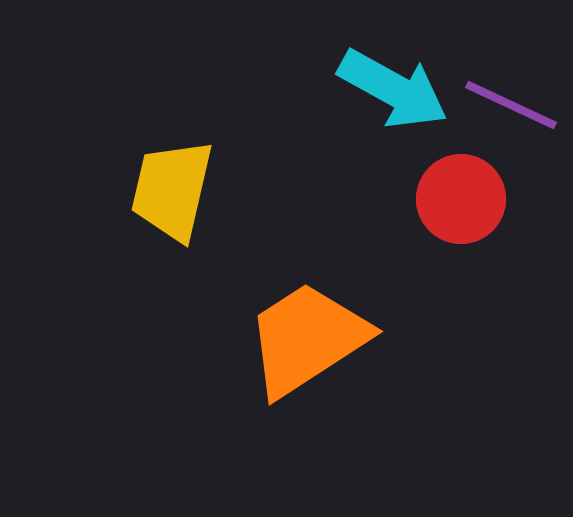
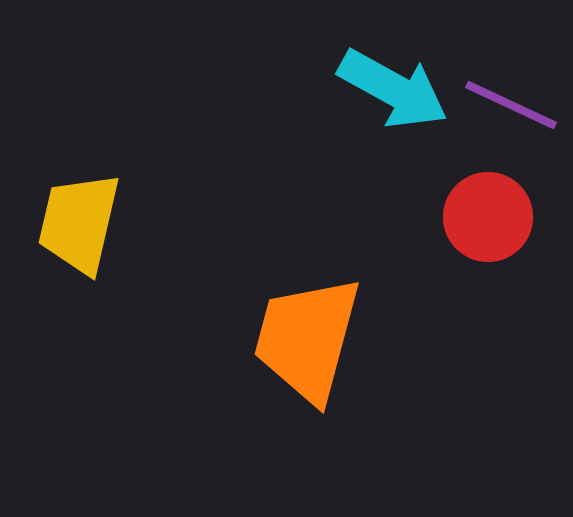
yellow trapezoid: moved 93 px left, 33 px down
red circle: moved 27 px right, 18 px down
orange trapezoid: rotated 42 degrees counterclockwise
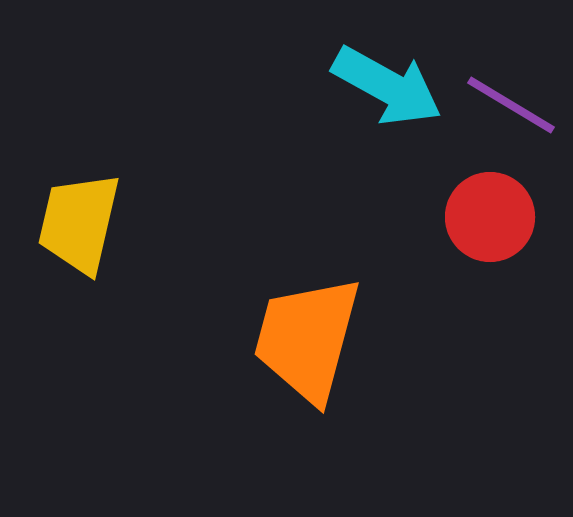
cyan arrow: moved 6 px left, 3 px up
purple line: rotated 6 degrees clockwise
red circle: moved 2 px right
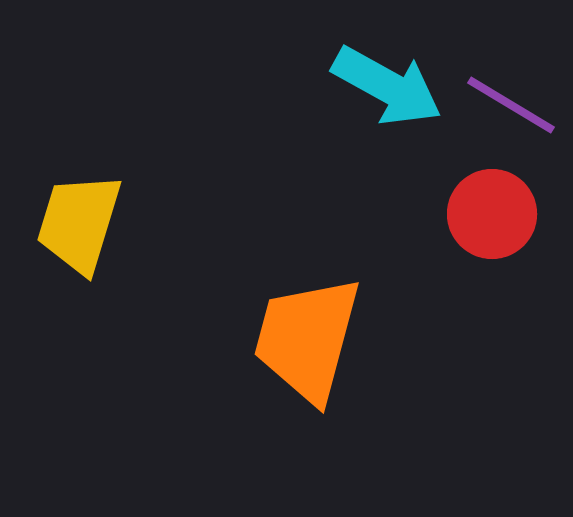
red circle: moved 2 px right, 3 px up
yellow trapezoid: rotated 4 degrees clockwise
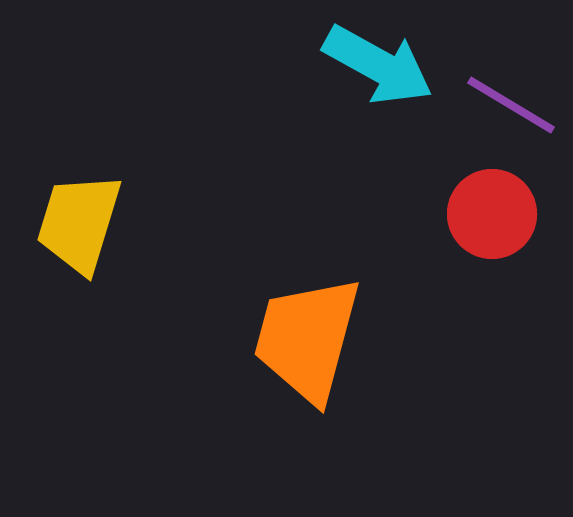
cyan arrow: moved 9 px left, 21 px up
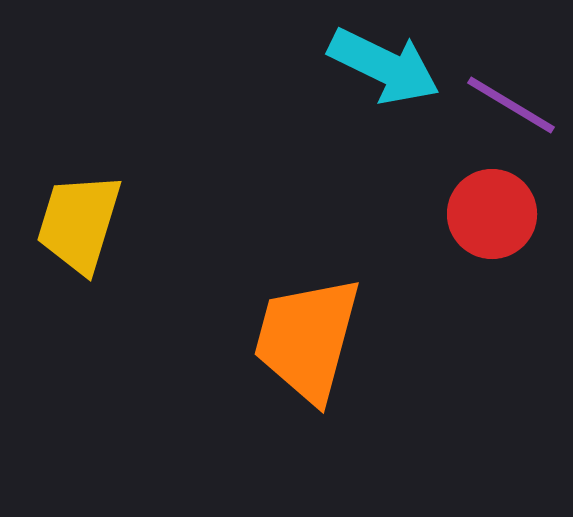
cyan arrow: moved 6 px right, 1 px down; rotated 3 degrees counterclockwise
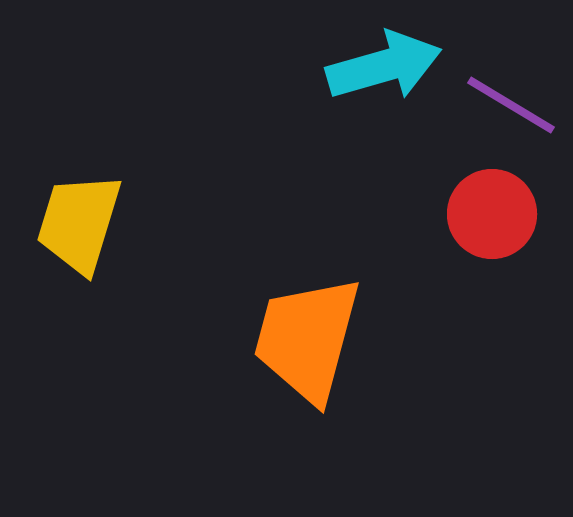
cyan arrow: rotated 42 degrees counterclockwise
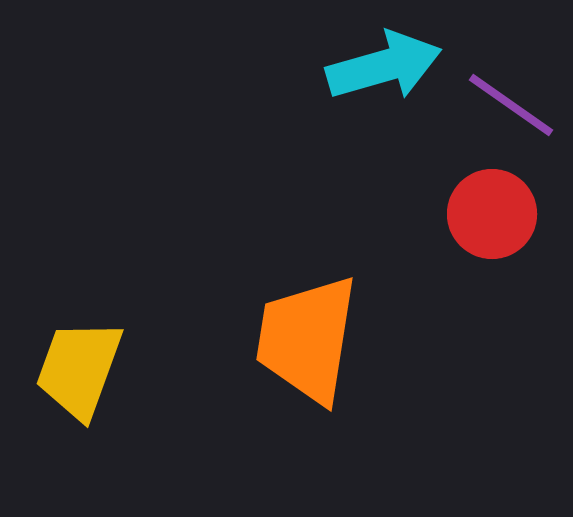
purple line: rotated 4 degrees clockwise
yellow trapezoid: moved 146 px down; rotated 3 degrees clockwise
orange trapezoid: rotated 6 degrees counterclockwise
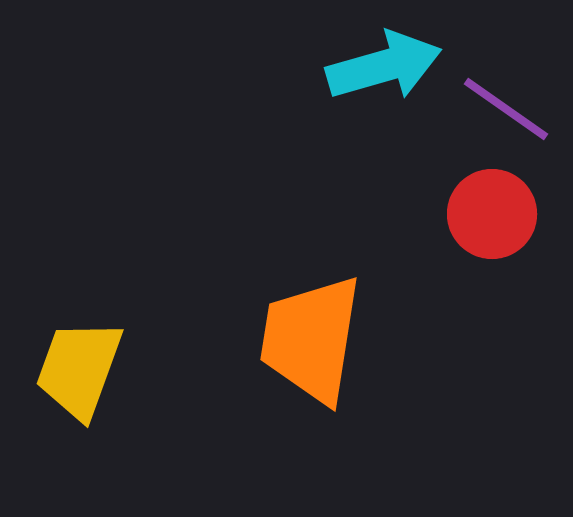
purple line: moved 5 px left, 4 px down
orange trapezoid: moved 4 px right
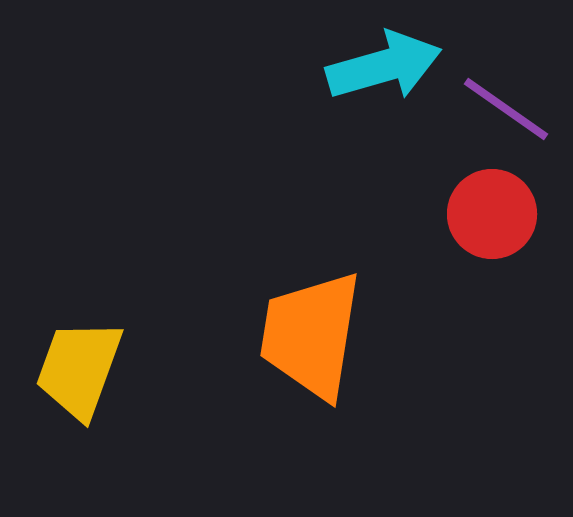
orange trapezoid: moved 4 px up
